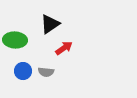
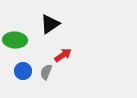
red arrow: moved 1 px left, 7 px down
gray semicircle: rotated 105 degrees clockwise
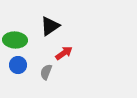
black triangle: moved 2 px down
red arrow: moved 1 px right, 2 px up
blue circle: moved 5 px left, 6 px up
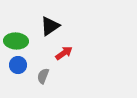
green ellipse: moved 1 px right, 1 px down
gray semicircle: moved 3 px left, 4 px down
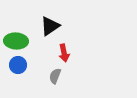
red arrow: rotated 114 degrees clockwise
gray semicircle: moved 12 px right
